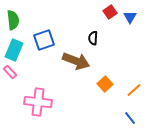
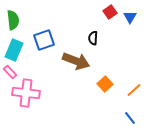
pink cross: moved 12 px left, 9 px up
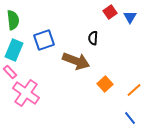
pink cross: rotated 28 degrees clockwise
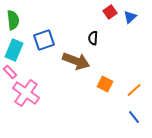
blue triangle: rotated 16 degrees clockwise
orange square: rotated 21 degrees counterclockwise
blue line: moved 4 px right, 1 px up
